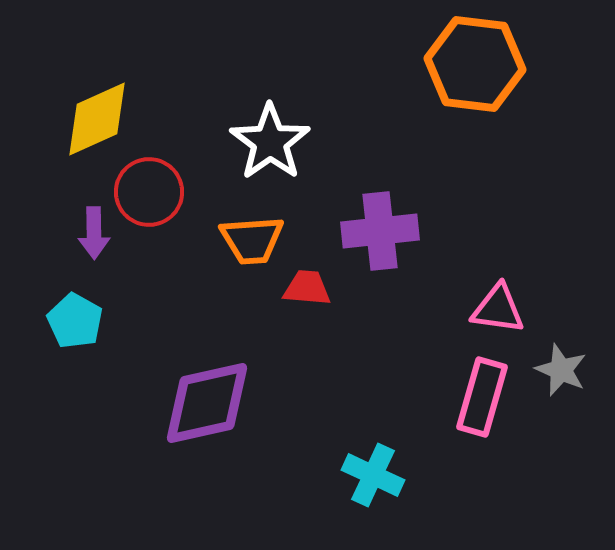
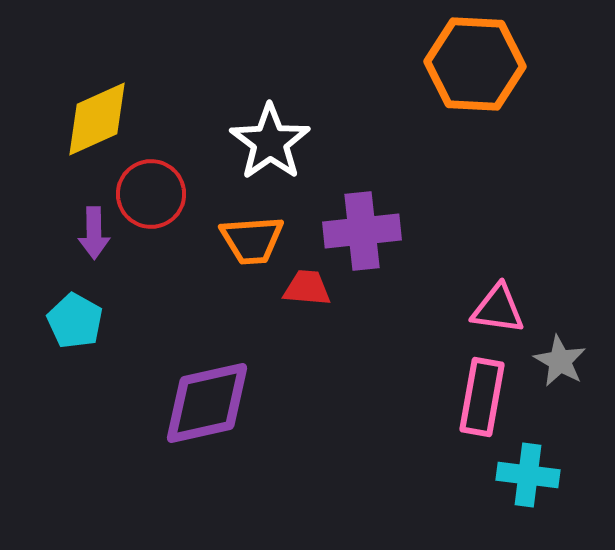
orange hexagon: rotated 4 degrees counterclockwise
red circle: moved 2 px right, 2 px down
purple cross: moved 18 px left
gray star: moved 1 px left, 9 px up; rotated 6 degrees clockwise
pink rectangle: rotated 6 degrees counterclockwise
cyan cross: moved 155 px right; rotated 18 degrees counterclockwise
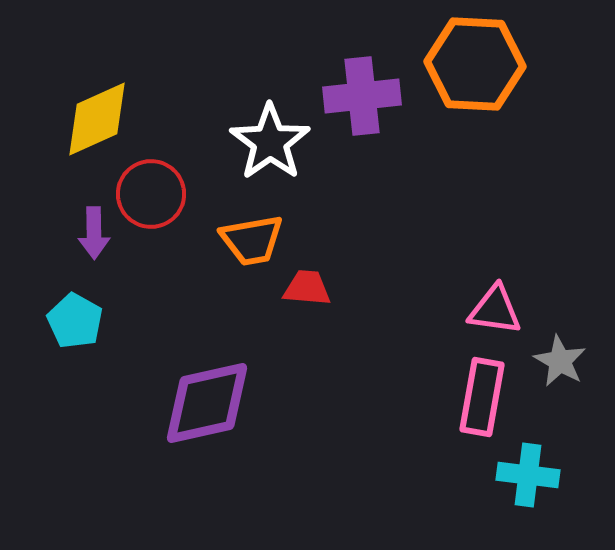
purple cross: moved 135 px up
orange trapezoid: rotated 6 degrees counterclockwise
pink triangle: moved 3 px left, 1 px down
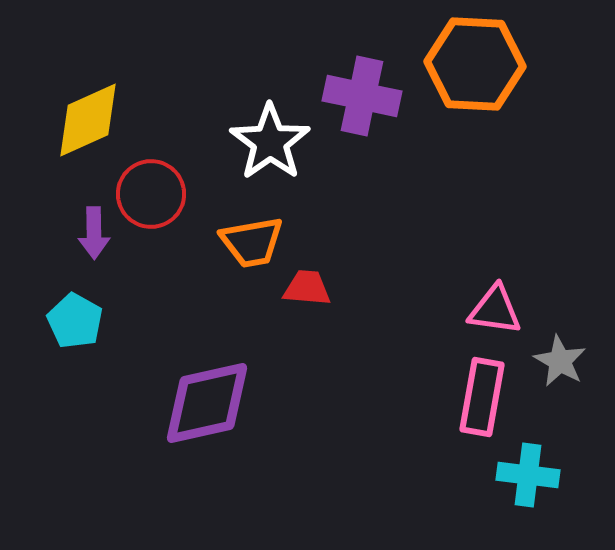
purple cross: rotated 18 degrees clockwise
yellow diamond: moved 9 px left, 1 px down
orange trapezoid: moved 2 px down
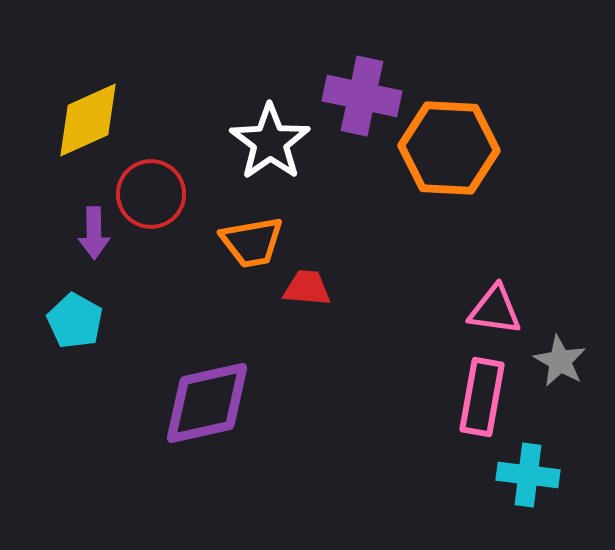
orange hexagon: moved 26 px left, 84 px down
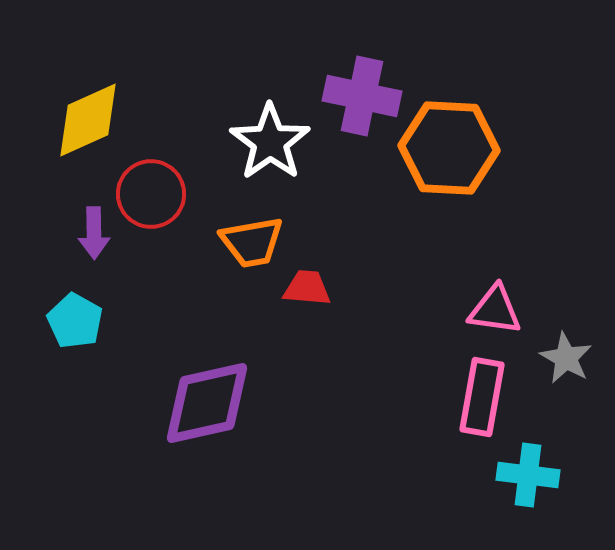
gray star: moved 6 px right, 3 px up
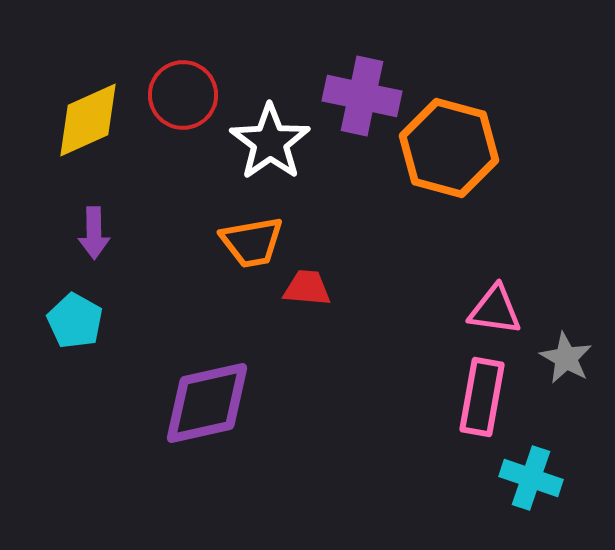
orange hexagon: rotated 12 degrees clockwise
red circle: moved 32 px right, 99 px up
cyan cross: moved 3 px right, 3 px down; rotated 12 degrees clockwise
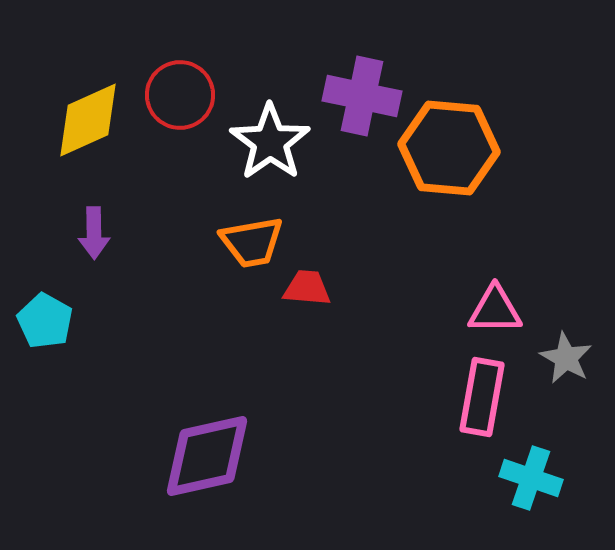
red circle: moved 3 px left
orange hexagon: rotated 10 degrees counterclockwise
pink triangle: rotated 8 degrees counterclockwise
cyan pentagon: moved 30 px left
purple diamond: moved 53 px down
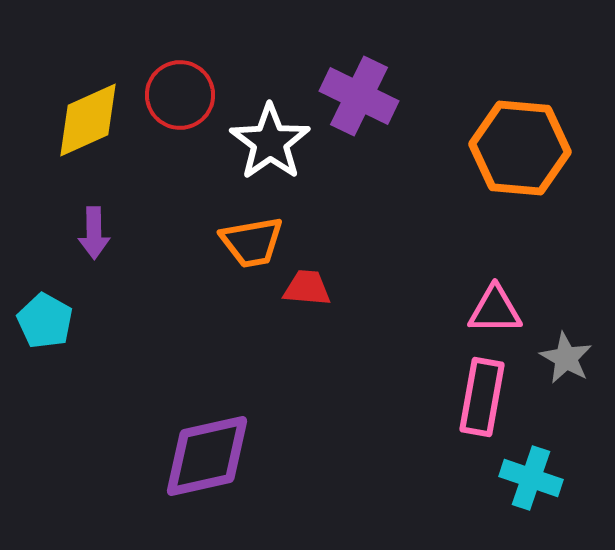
purple cross: moved 3 px left; rotated 14 degrees clockwise
orange hexagon: moved 71 px right
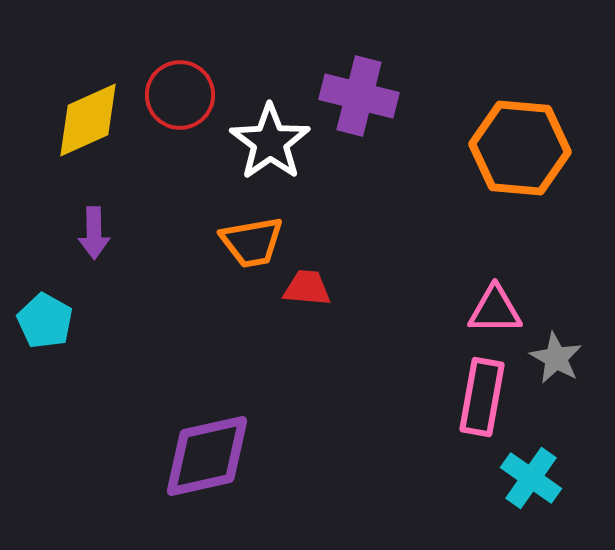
purple cross: rotated 12 degrees counterclockwise
gray star: moved 10 px left
cyan cross: rotated 16 degrees clockwise
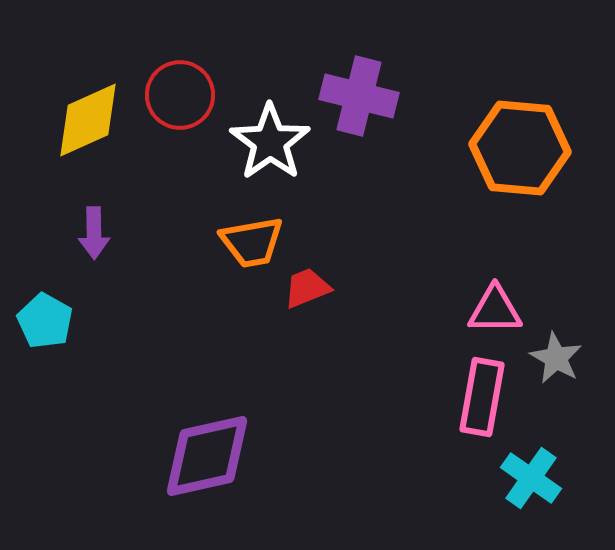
red trapezoid: rotated 27 degrees counterclockwise
